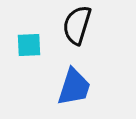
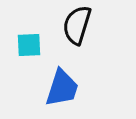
blue trapezoid: moved 12 px left, 1 px down
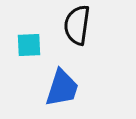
black semicircle: rotated 9 degrees counterclockwise
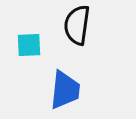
blue trapezoid: moved 3 px right, 2 px down; rotated 12 degrees counterclockwise
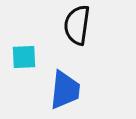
cyan square: moved 5 px left, 12 px down
